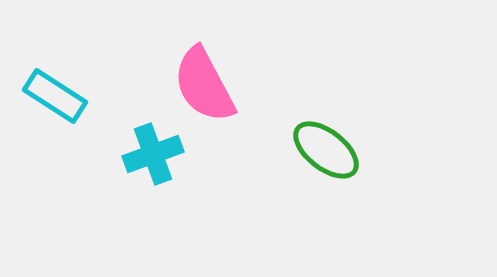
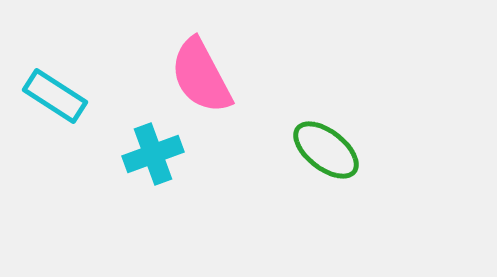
pink semicircle: moved 3 px left, 9 px up
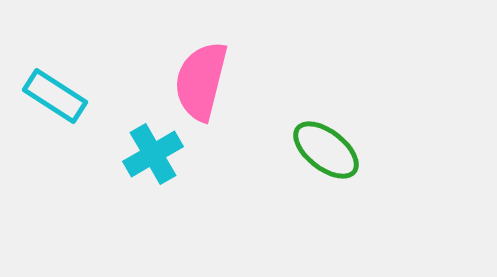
pink semicircle: moved 5 px down; rotated 42 degrees clockwise
cyan cross: rotated 10 degrees counterclockwise
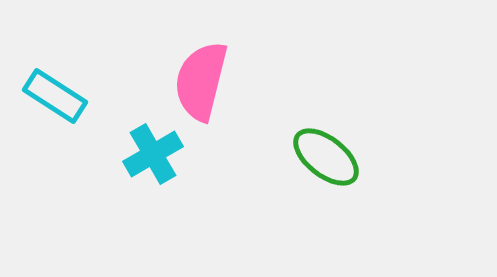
green ellipse: moved 7 px down
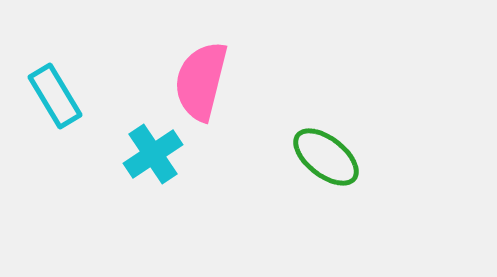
cyan rectangle: rotated 26 degrees clockwise
cyan cross: rotated 4 degrees counterclockwise
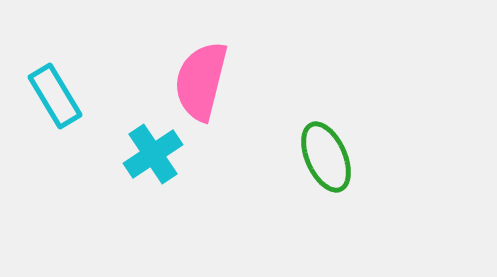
green ellipse: rotated 28 degrees clockwise
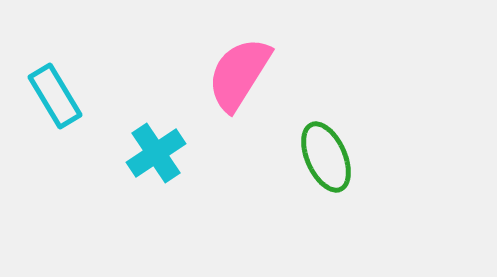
pink semicircle: moved 38 px right, 7 px up; rotated 18 degrees clockwise
cyan cross: moved 3 px right, 1 px up
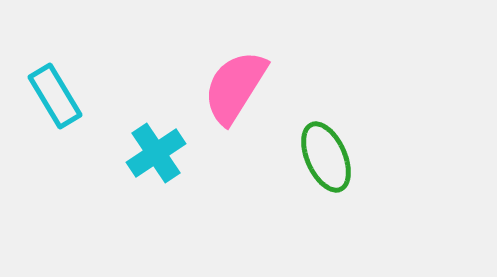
pink semicircle: moved 4 px left, 13 px down
